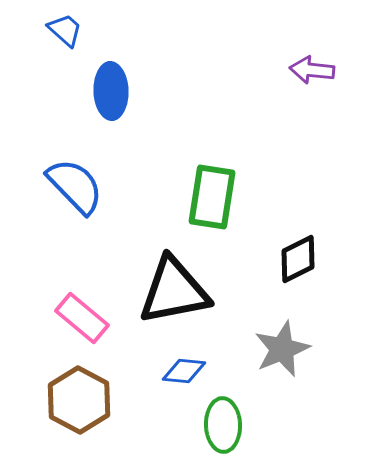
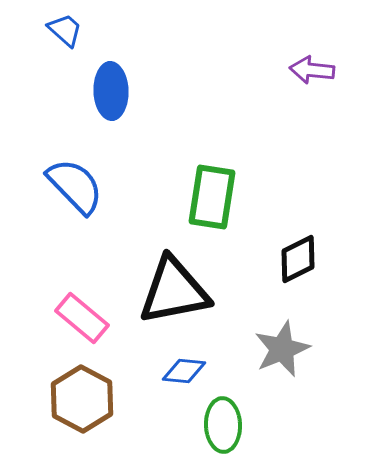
brown hexagon: moved 3 px right, 1 px up
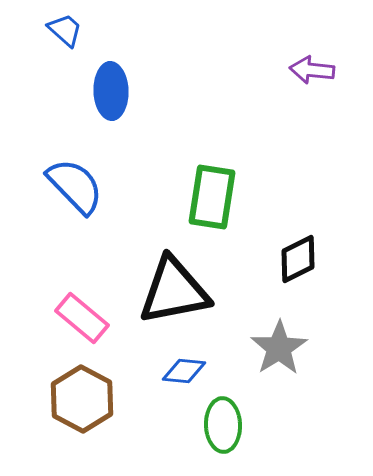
gray star: moved 3 px left, 1 px up; rotated 10 degrees counterclockwise
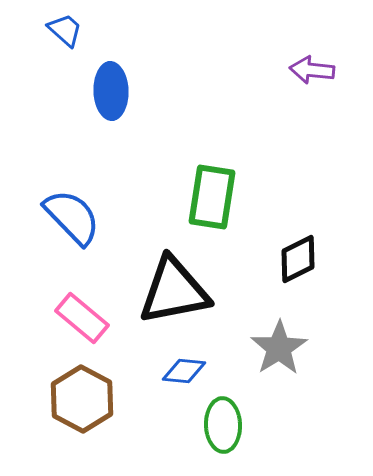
blue semicircle: moved 3 px left, 31 px down
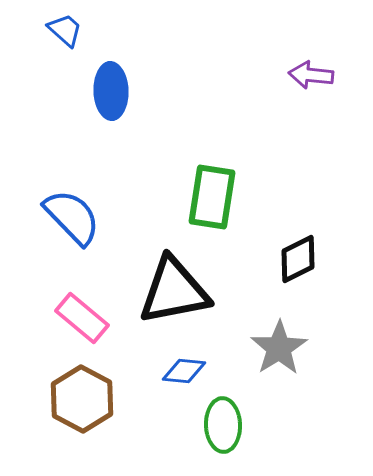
purple arrow: moved 1 px left, 5 px down
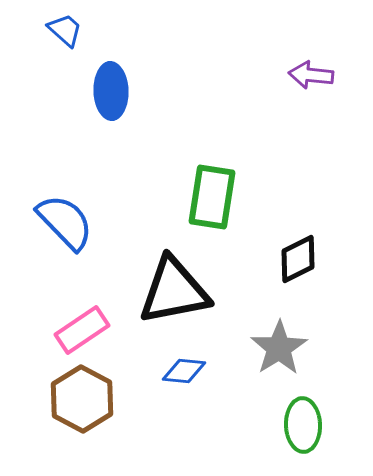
blue semicircle: moved 7 px left, 5 px down
pink rectangle: moved 12 px down; rotated 74 degrees counterclockwise
green ellipse: moved 80 px right
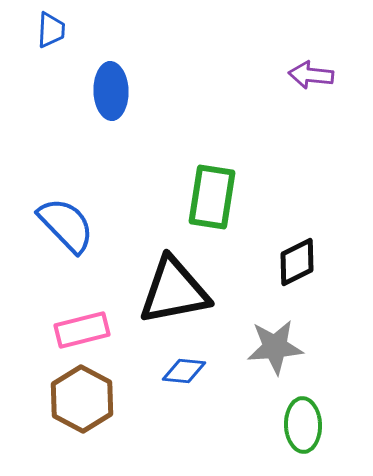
blue trapezoid: moved 14 px left; rotated 51 degrees clockwise
blue semicircle: moved 1 px right, 3 px down
black diamond: moved 1 px left, 3 px down
pink rectangle: rotated 20 degrees clockwise
gray star: moved 4 px left, 1 px up; rotated 28 degrees clockwise
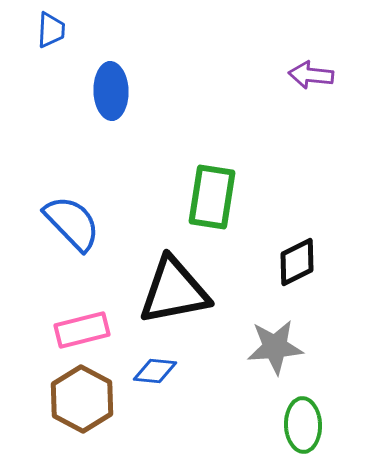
blue semicircle: moved 6 px right, 2 px up
blue diamond: moved 29 px left
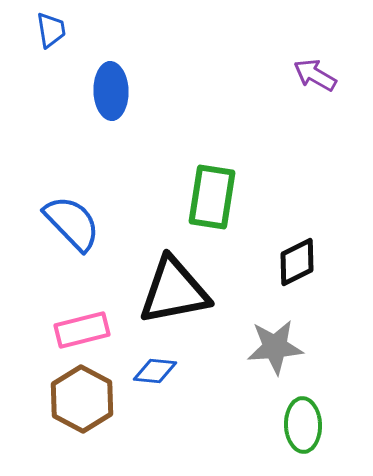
blue trapezoid: rotated 12 degrees counterclockwise
purple arrow: moved 4 px right; rotated 24 degrees clockwise
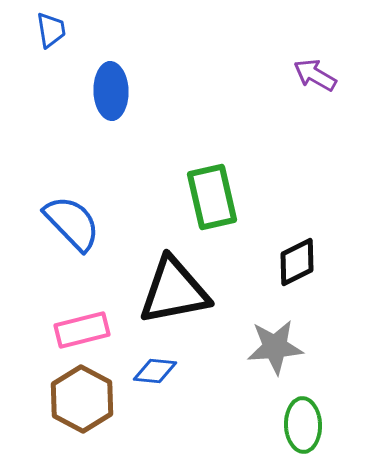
green rectangle: rotated 22 degrees counterclockwise
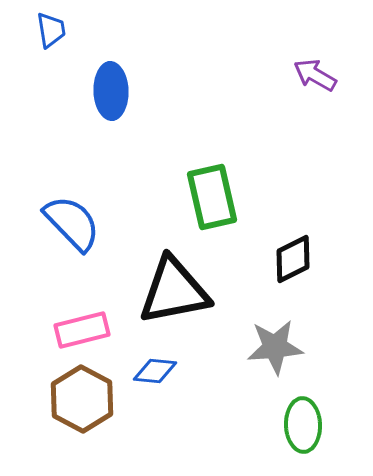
black diamond: moved 4 px left, 3 px up
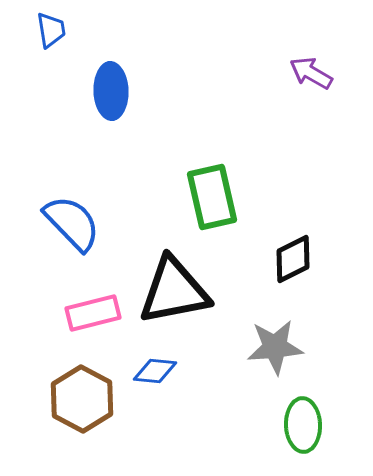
purple arrow: moved 4 px left, 2 px up
pink rectangle: moved 11 px right, 17 px up
